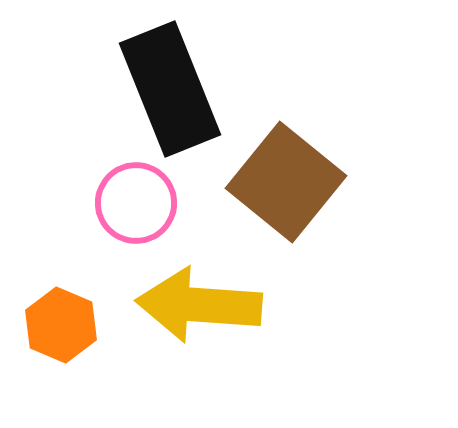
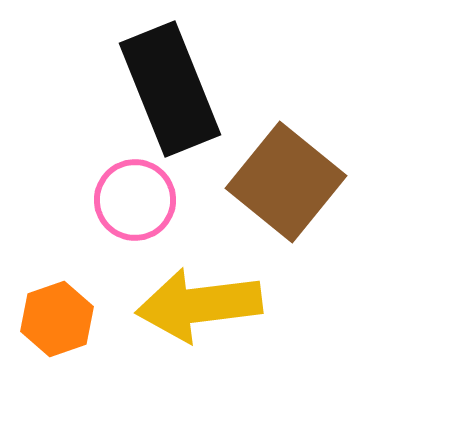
pink circle: moved 1 px left, 3 px up
yellow arrow: rotated 11 degrees counterclockwise
orange hexagon: moved 4 px left, 6 px up; rotated 18 degrees clockwise
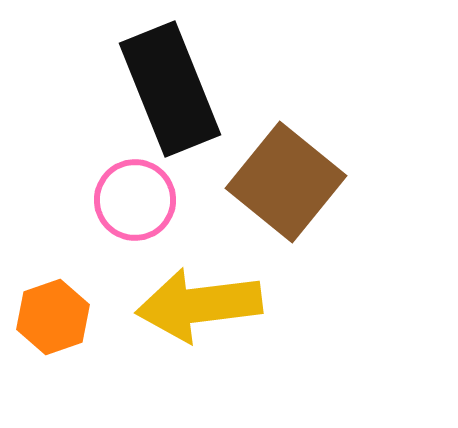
orange hexagon: moved 4 px left, 2 px up
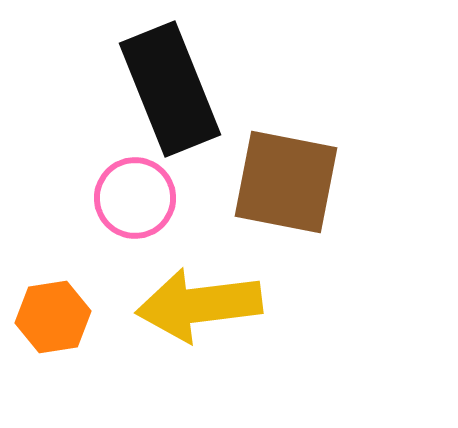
brown square: rotated 28 degrees counterclockwise
pink circle: moved 2 px up
orange hexagon: rotated 10 degrees clockwise
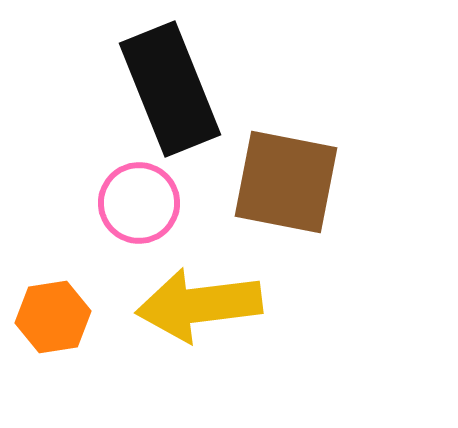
pink circle: moved 4 px right, 5 px down
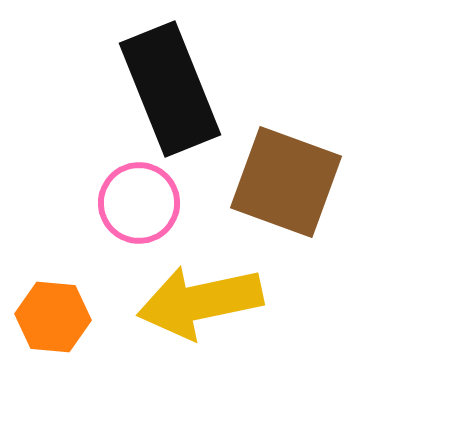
brown square: rotated 9 degrees clockwise
yellow arrow: moved 1 px right, 3 px up; rotated 5 degrees counterclockwise
orange hexagon: rotated 14 degrees clockwise
